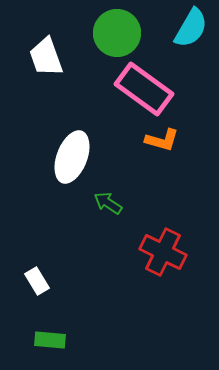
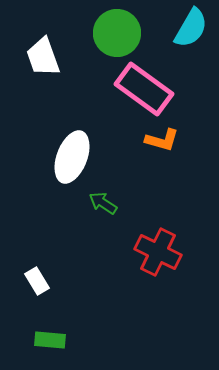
white trapezoid: moved 3 px left
green arrow: moved 5 px left
red cross: moved 5 px left
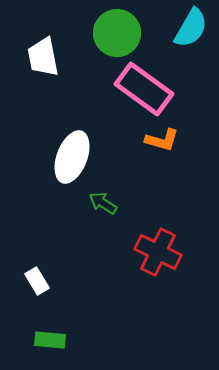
white trapezoid: rotated 9 degrees clockwise
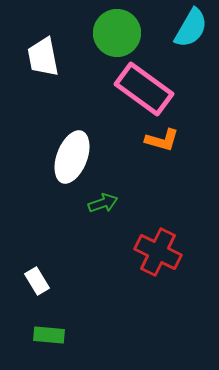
green arrow: rotated 128 degrees clockwise
green rectangle: moved 1 px left, 5 px up
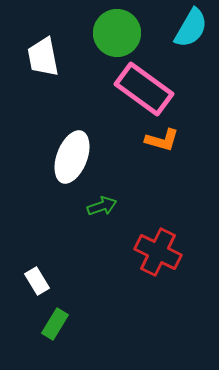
green arrow: moved 1 px left, 3 px down
green rectangle: moved 6 px right, 11 px up; rotated 64 degrees counterclockwise
